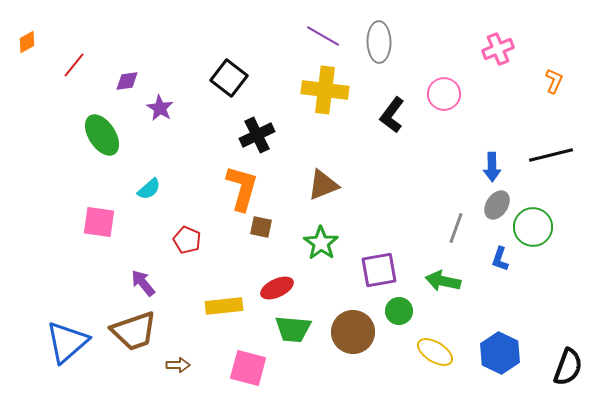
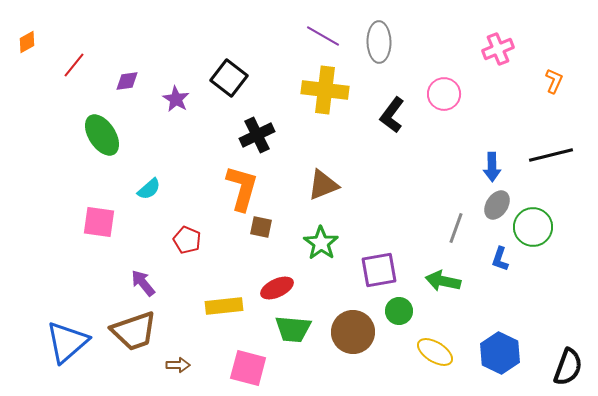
purple star at (160, 108): moved 16 px right, 9 px up
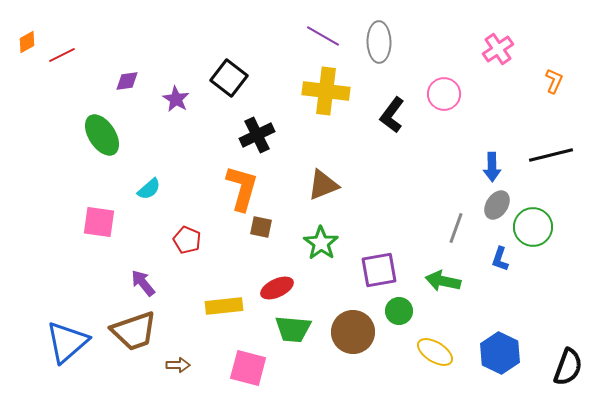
pink cross at (498, 49): rotated 12 degrees counterclockwise
red line at (74, 65): moved 12 px left, 10 px up; rotated 24 degrees clockwise
yellow cross at (325, 90): moved 1 px right, 1 px down
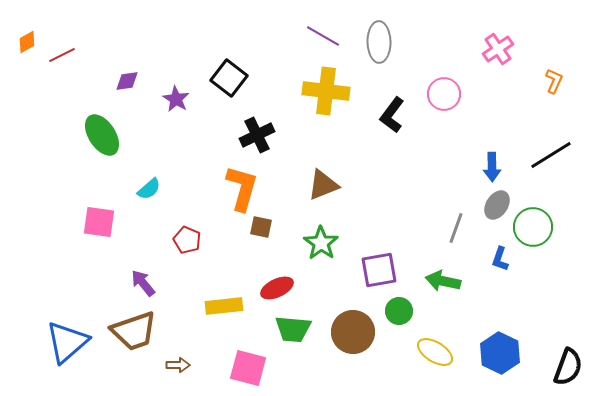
black line at (551, 155): rotated 18 degrees counterclockwise
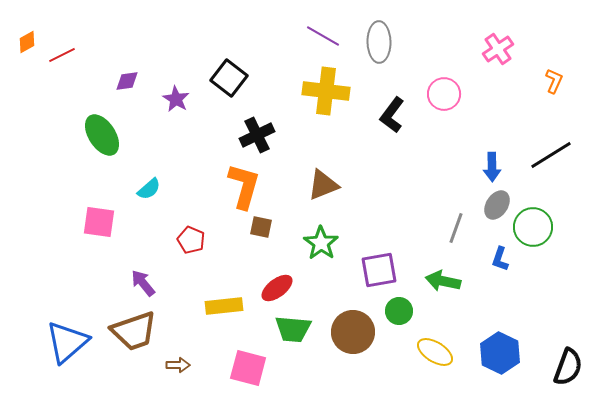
orange L-shape at (242, 188): moved 2 px right, 2 px up
red pentagon at (187, 240): moved 4 px right
red ellipse at (277, 288): rotated 12 degrees counterclockwise
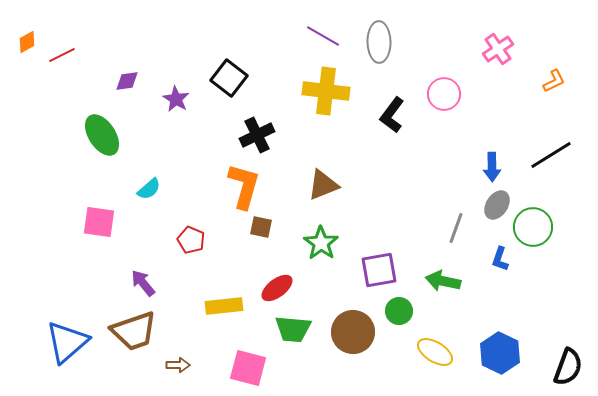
orange L-shape at (554, 81): rotated 40 degrees clockwise
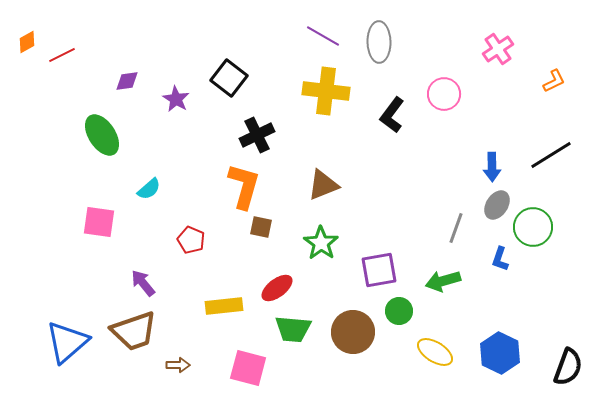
green arrow at (443, 281): rotated 28 degrees counterclockwise
